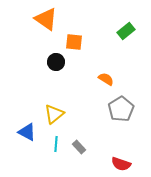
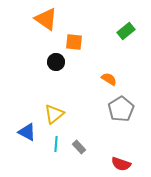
orange semicircle: moved 3 px right
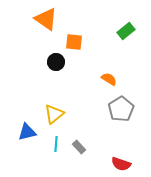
blue triangle: rotated 42 degrees counterclockwise
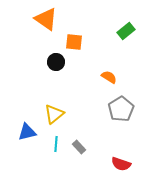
orange semicircle: moved 2 px up
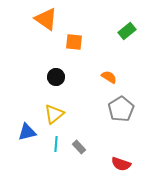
green rectangle: moved 1 px right
black circle: moved 15 px down
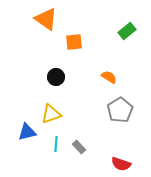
orange square: rotated 12 degrees counterclockwise
gray pentagon: moved 1 px left, 1 px down
yellow triangle: moved 3 px left; rotated 20 degrees clockwise
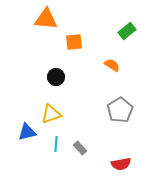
orange triangle: rotated 30 degrees counterclockwise
orange semicircle: moved 3 px right, 12 px up
gray rectangle: moved 1 px right, 1 px down
red semicircle: rotated 30 degrees counterclockwise
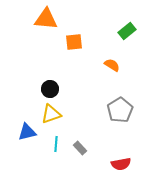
black circle: moved 6 px left, 12 px down
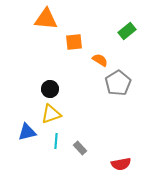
orange semicircle: moved 12 px left, 5 px up
gray pentagon: moved 2 px left, 27 px up
cyan line: moved 3 px up
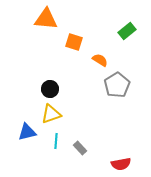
orange square: rotated 24 degrees clockwise
gray pentagon: moved 1 px left, 2 px down
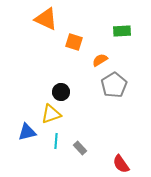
orange triangle: rotated 20 degrees clockwise
green rectangle: moved 5 px left; rotated 36 degrees clockwise
orange semicircle: rotated 63 degrees counterclockwise
gray pentagon: moved 3 px left
black circle: moved 11 px right, 3 px down
red semicircle: rotated 66 degrees clockwise
